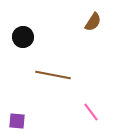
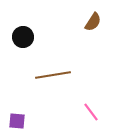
brown line: rotated 20 degrees counterclockwise
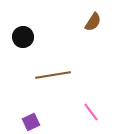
purple square: moved 14 px right, 1 px down; rotated 30 degrees counterclockwise
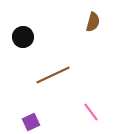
brown semicircle: rotated 18 degrees counterclockwise
brown line: rotated 16 degrees counterclockwise
